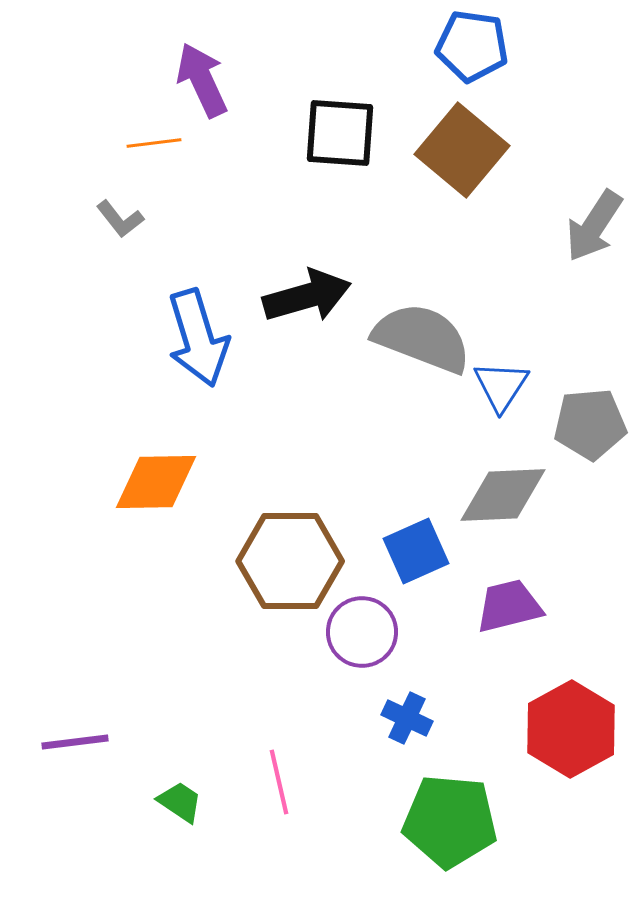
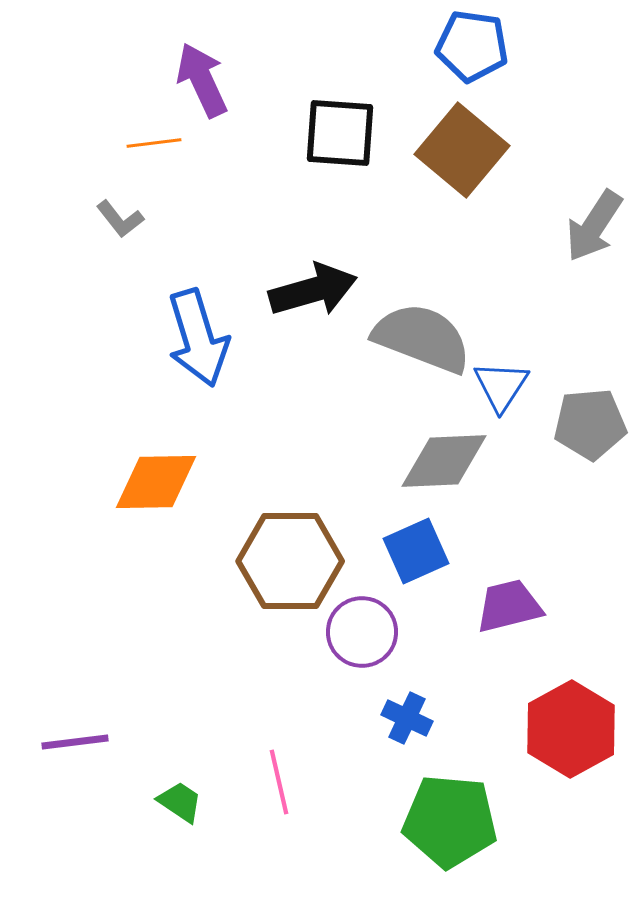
black arrow: moved 6 px right, 6 px up
gray diamond: moved 59 px left, 34 px up
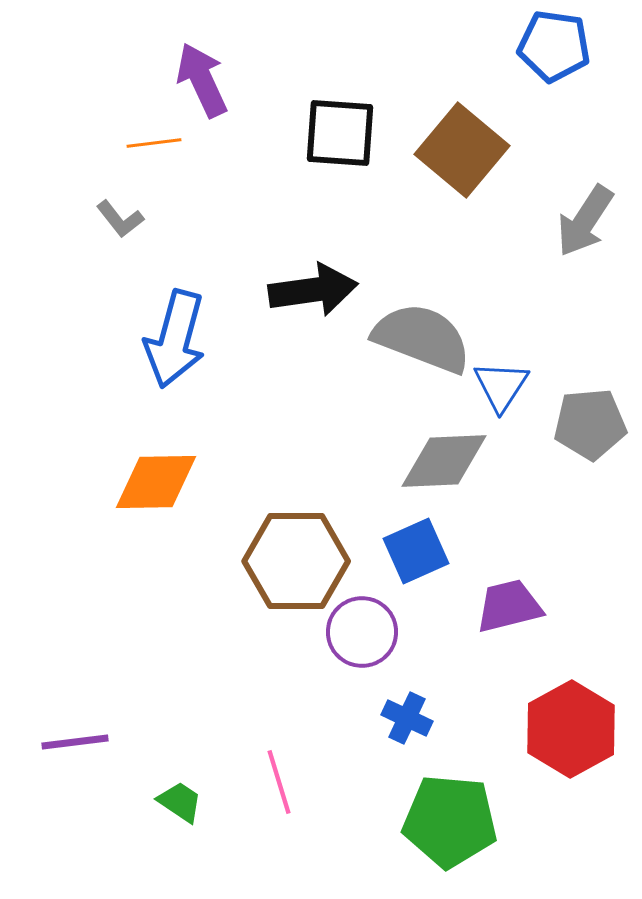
blue pentagon: moved 82 px right
gray arrow: moved 9 px left, 5 px up
black arrow: rotated 8 degrees clockwise
blue arrow: moved 23 px left, 1 px down; rotated 32 degrees clockwise
brown hexagon: moved 6 px right
pink line: rotated 4 degrees counterclockwise
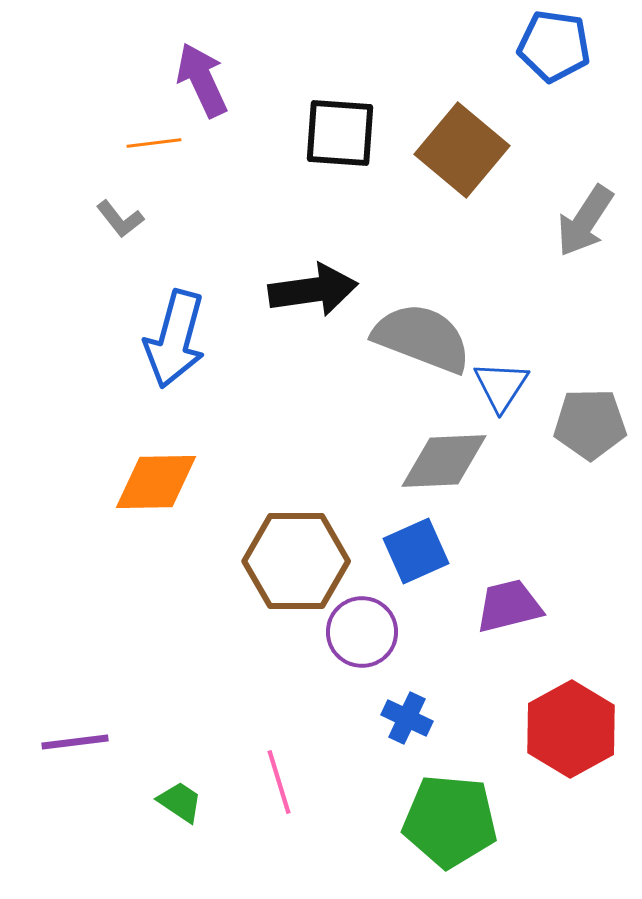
gray pentagon: rotated 4 degrees clockwise
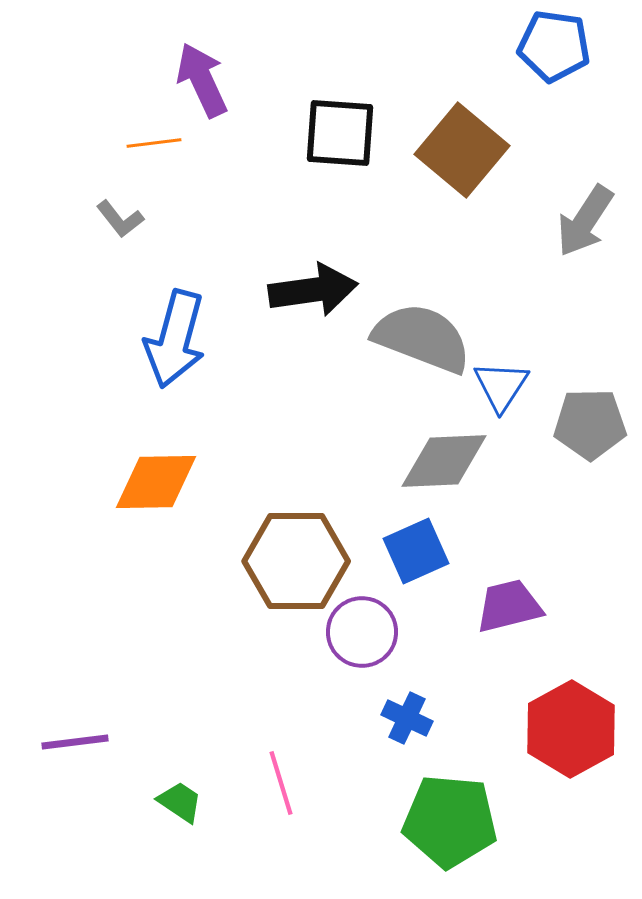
pink line: moved 2 px right, 1 px down
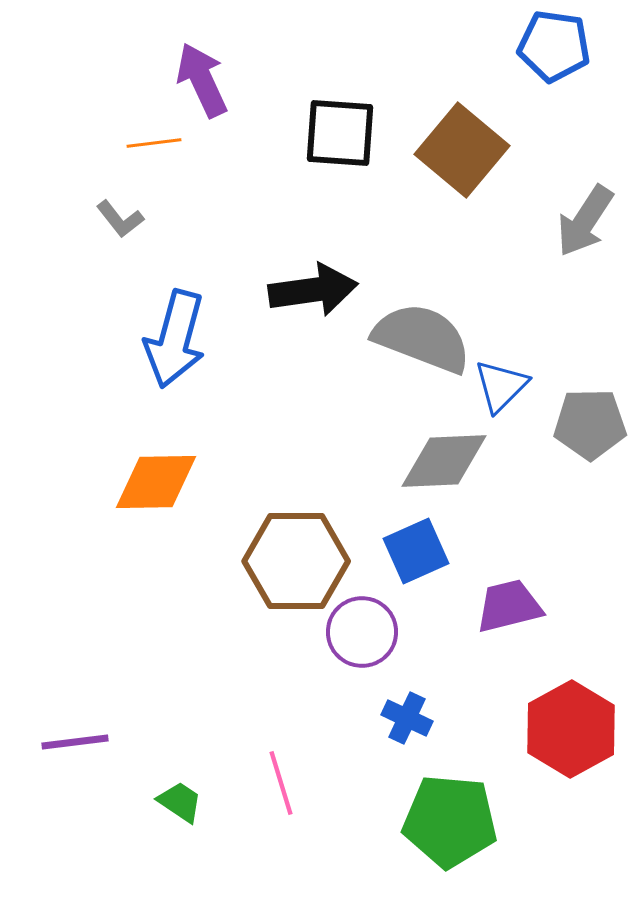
blue triangle: rotated 12 degrees clockwise
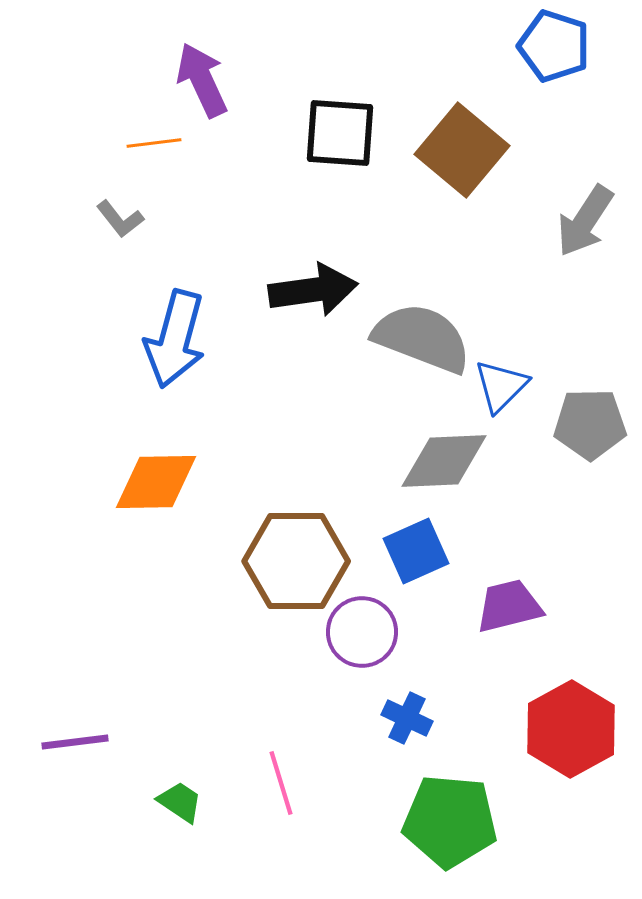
blue pentagon: rotated 10 degrees clockwise
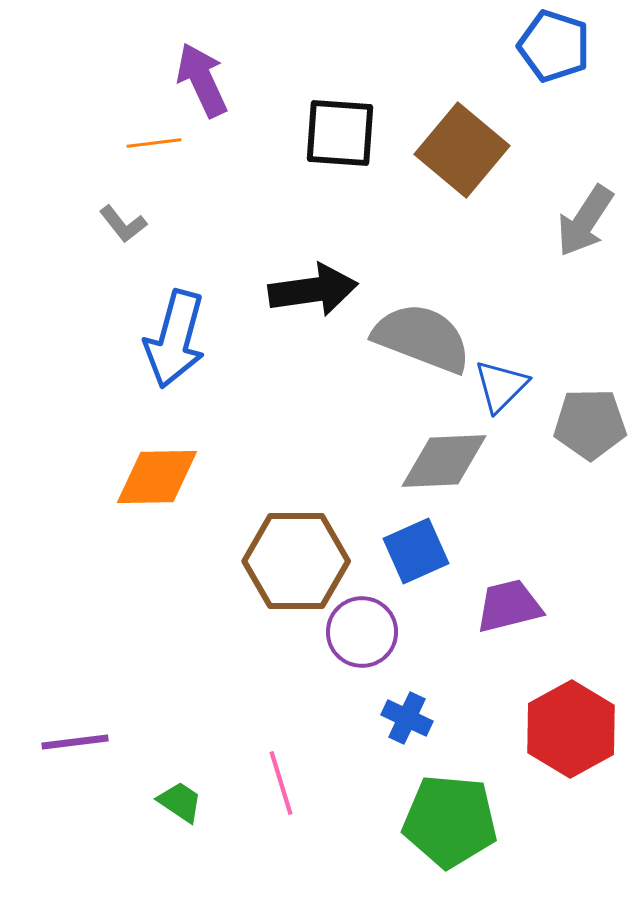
gray L-shape: moved 3 px right, 5 px down
orange diamond: moved 1 px right, 5 px up
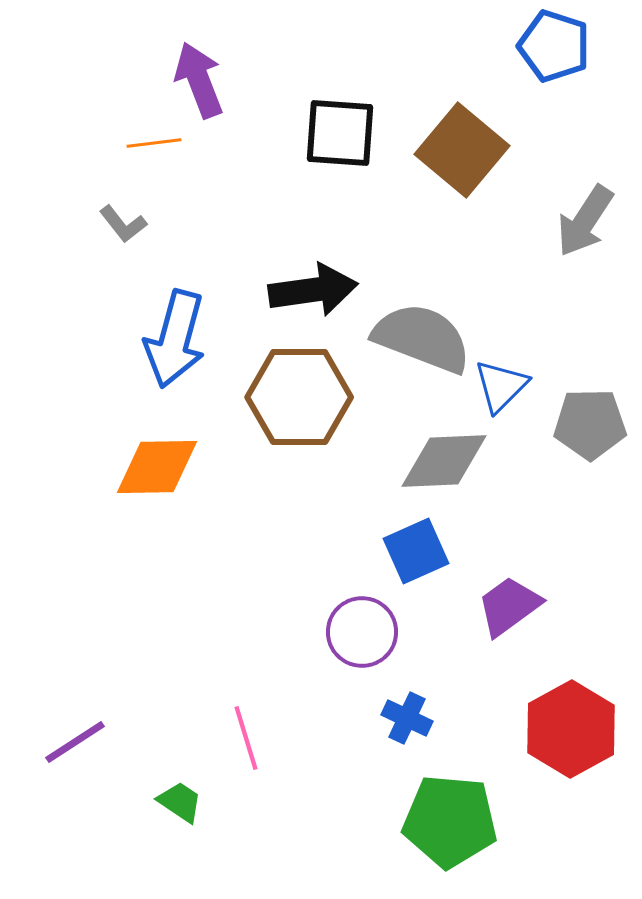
purple arrow: moved 3 px left; rotated 4 degrees clockwise
orange diamond: moved 10 px up
brown hexagon: moved 3 px right, 164 px up
purple trapezoid: rotated 22 degrees counterclockwise
purple line: rotated 26 degrees counterclockwise
pink line: moved 35 px left, 45 px up
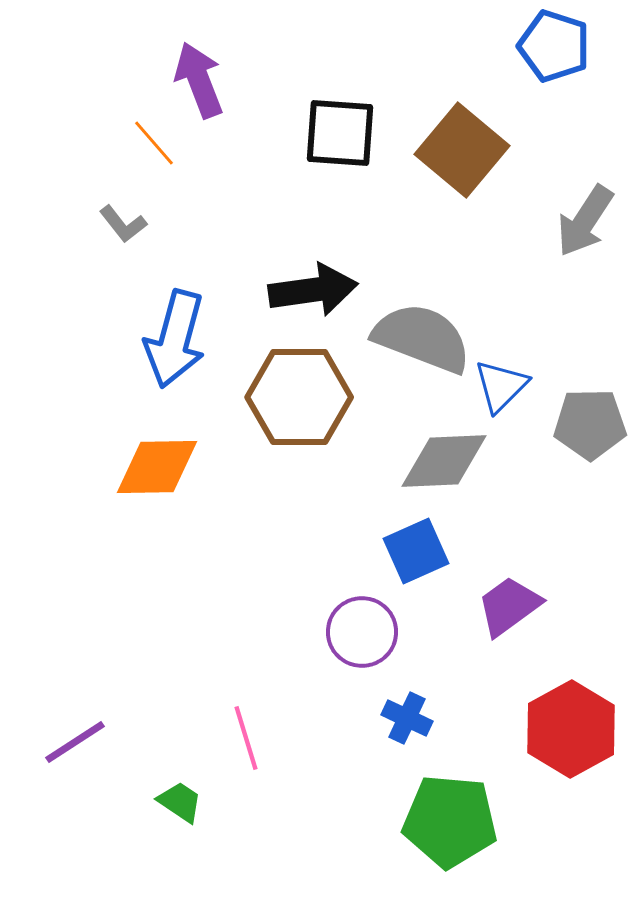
orange line: rotated 56 degrees clockwise
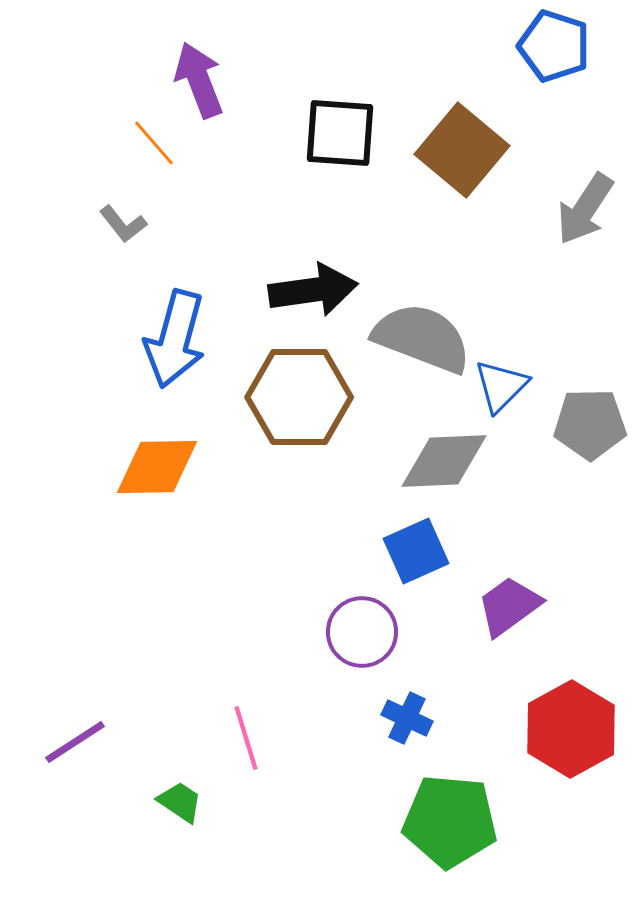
gray arrow: moved 12 px up
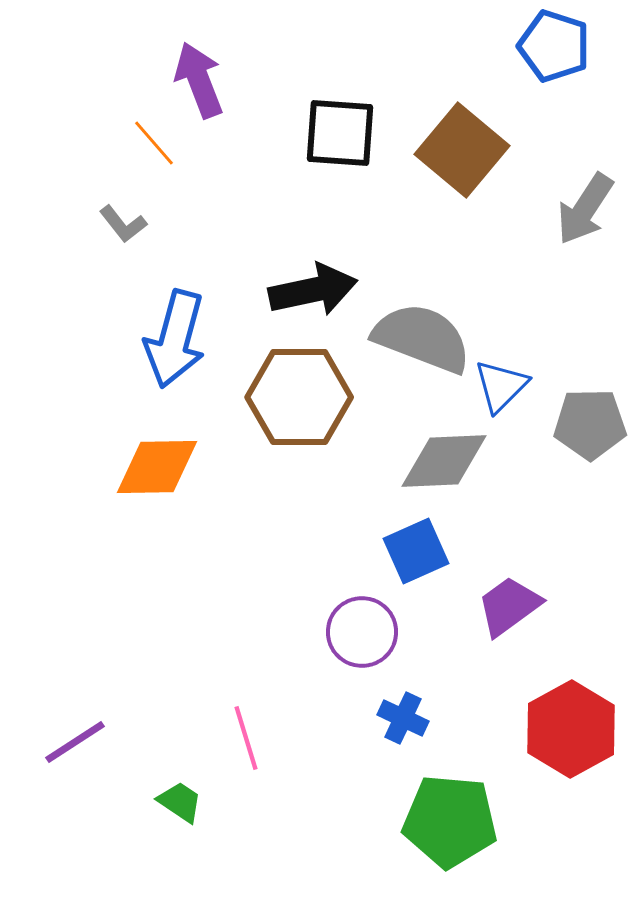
black arrow: rotated 4 degrees counterclockwise
blue cross: moved 4 px left
